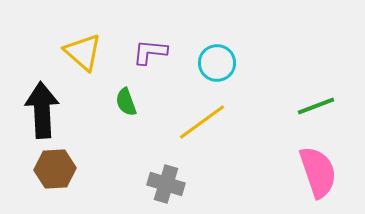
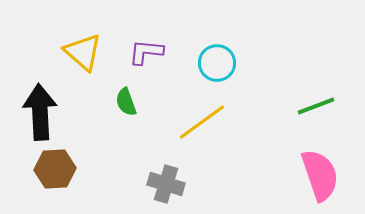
purple L-shape: moved 4 px left
black arrow: moved 2 px left, 2 px down
pink semicircle: moved 2 px right, 3 px down
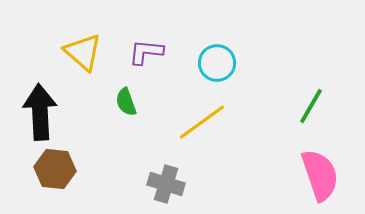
green line: moved 5 px left; rotated 39 degrees counterclockwise
brown hexagon: rotated 9 degrees clockwise
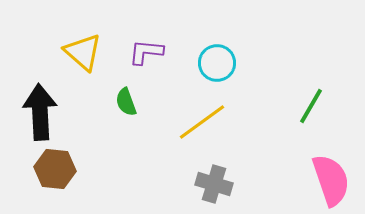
pink semicircle: moved 11 px right, 5 px down
gray cross: moved 48 px right
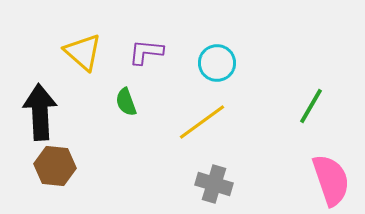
brown hexagon: moved 3 px up
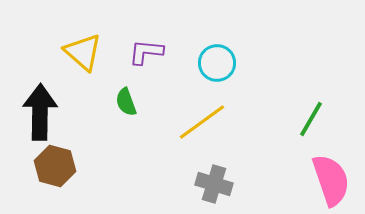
green line: moved 13 px down
black arrow: rotated 4 degrees clockwise
brown hexagon: rotated 9 degrees clockwise
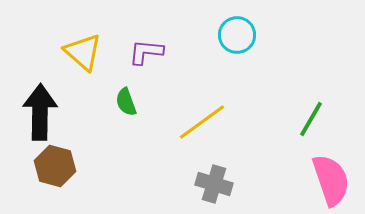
cyan circle: moved 20 px right, 28 px up
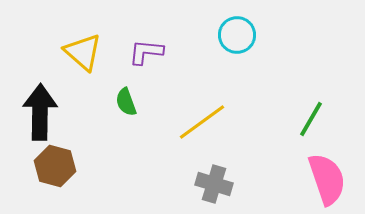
pink semicircle: moved 4 px left, 1 px up
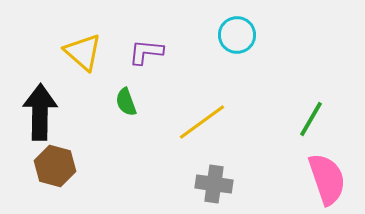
gray cross: rotated 9 degrees counterclockwise
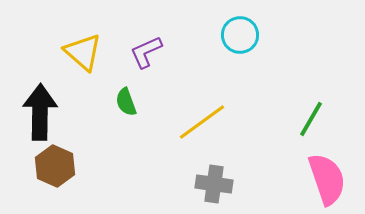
cyan circle: moved 3 px right
purple L-shape: rotated 30 degrees counterclockwise
brown hexagon: rotated 9 degrees clockwise
